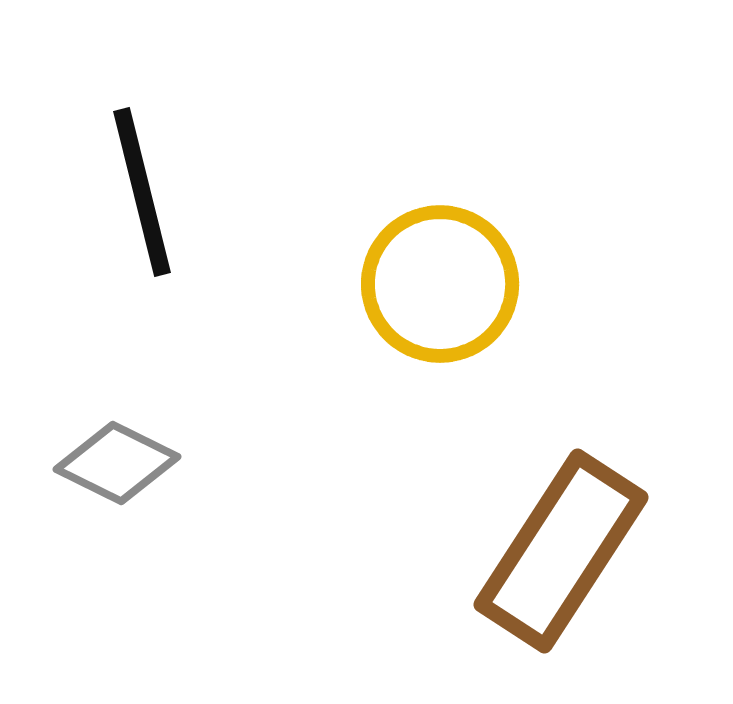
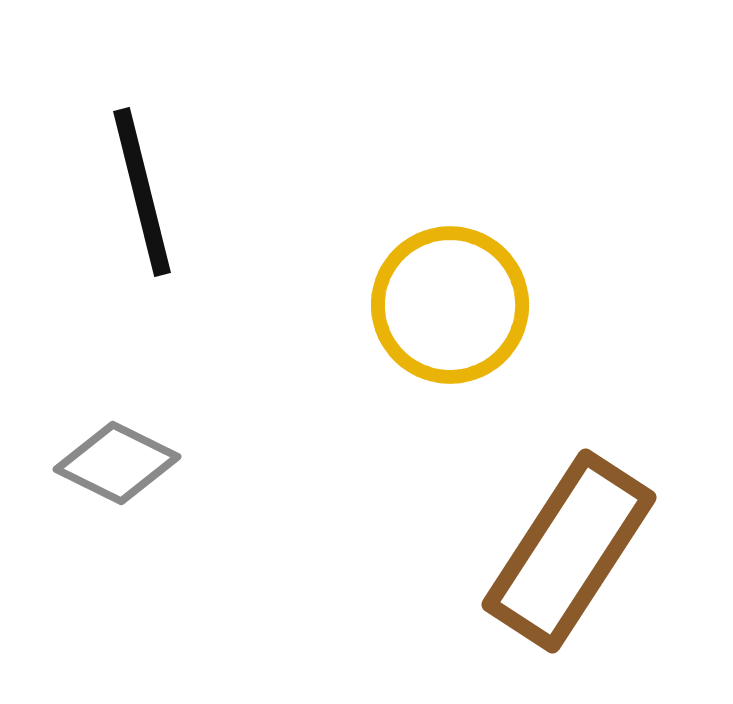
yellow circle: moved 10 px right, 21 px down
brown rectangle: moved 8 px right
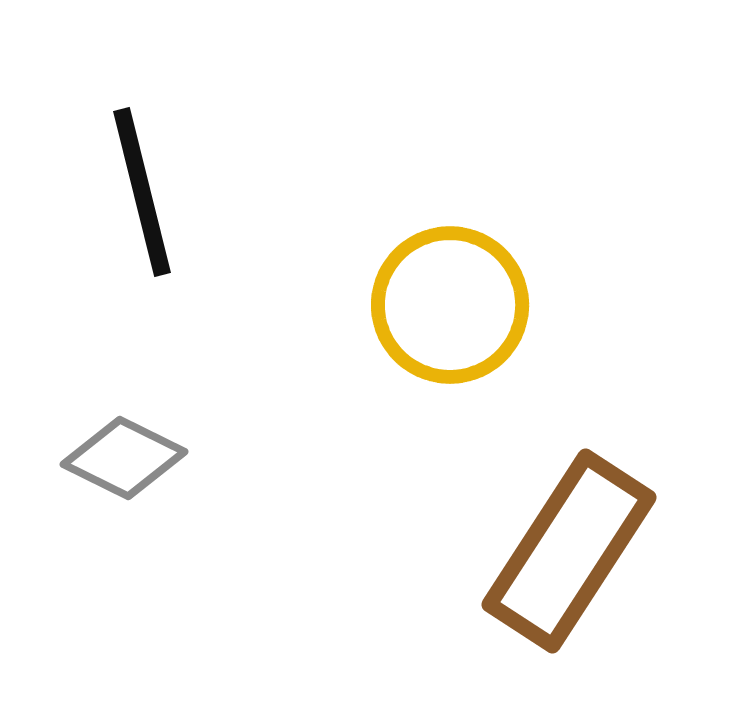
gray diamond: moved 7 px right, 5 px up
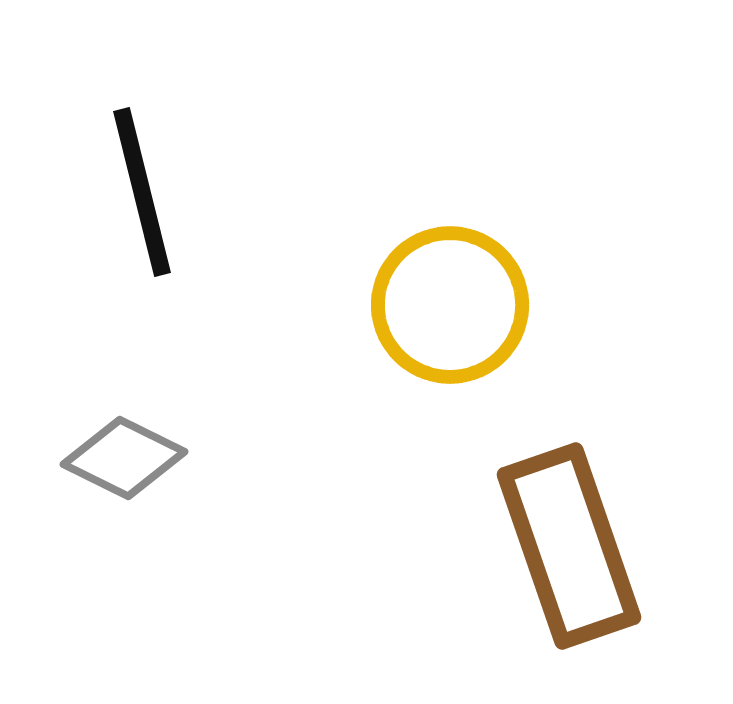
brown rectangle: moved 5 px up; rotated 52 degrees counterclockwise
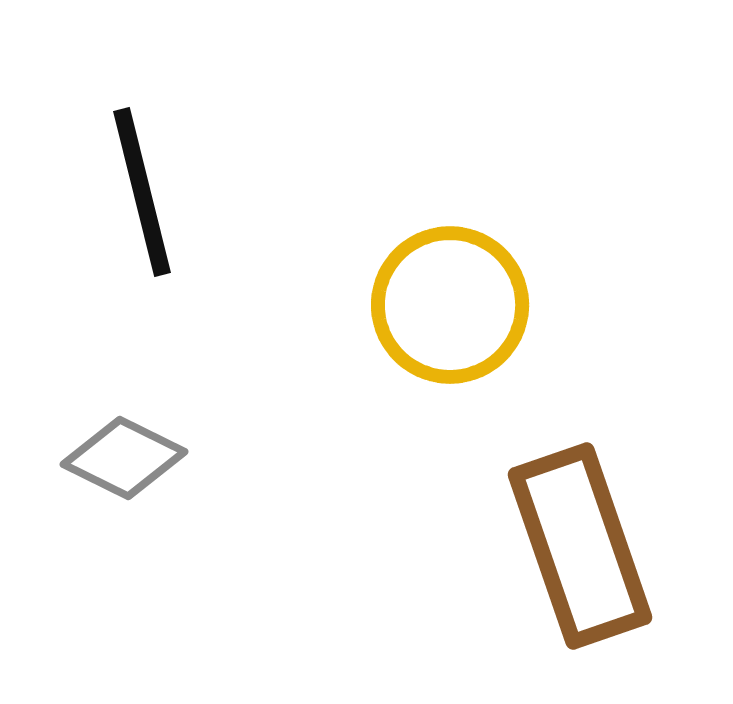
brown rectangle: moved 11 px right
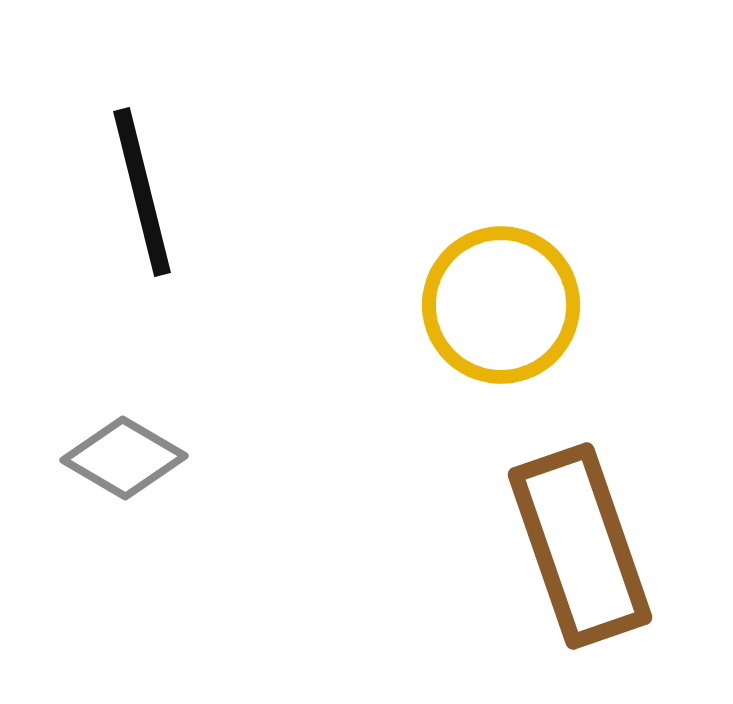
yellow circle: moved 51 px right
gray diamond: rotated 4 degrees clockwise
